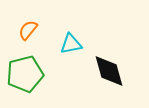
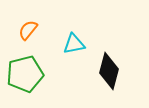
cyan triangle: moved 3 px right
black diamond: rotated 30 degrees clockwise
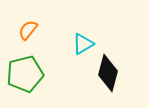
cyan triangle: moved 9 px right; rotated 20 degrees counterclockwise
black diamond: moved 1 px left, 2 px down
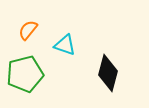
cyan triangle: moved 18 px left, 1 px down; rotated 50 degrees clockwise
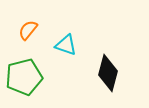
cyan triangle: moved 1 px right
green pentagon: moved 1 px left, 3 px down
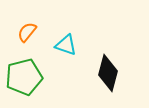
orange semicircle: moved 1 px left, 2 px down
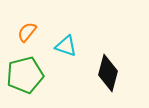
cyan triangle: moved 1 px down
green pentagon: moved 1 px right, 2 px up
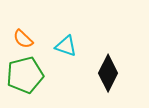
orange semicircle: moved 4 px left, 7 px down; rotated 85 degrees counterclockwise
black diamond: rotated 12 degrees clockwise
